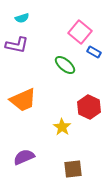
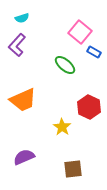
purple L-shape: rotated 120 degrees clockwise
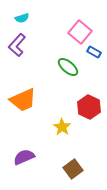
green ellipse: moved 3 px right, 2 px down
brown square: rotated 30 degrees counterclockwise
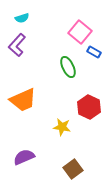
green ellipse: rotated 25 degrees clockwise
yellow star: rotated 24 degrees counterclockwise
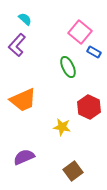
cyan semicircle: moved 3 px right, 1 px down; rotated 120 degrees counterclockwise
brown square: moved 2 px down
